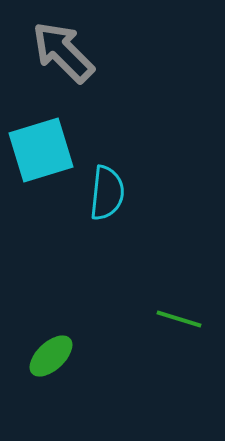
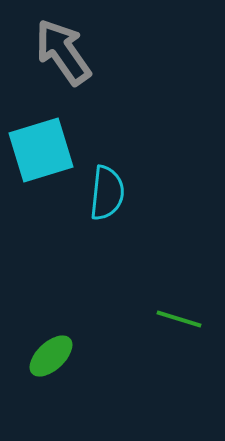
gray arrow: rotated 10 degrees clockwise
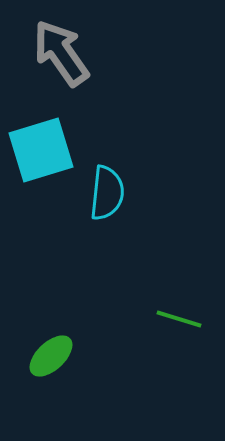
gray arrow: moved 2 px left, 1 px down
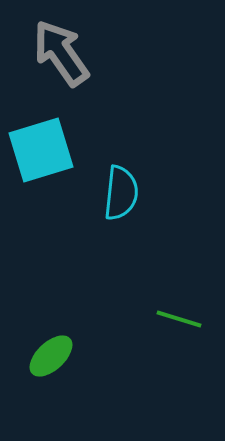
cyan semicircle: moved 14 px right
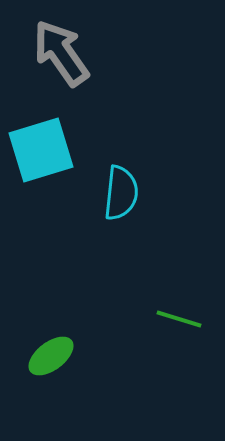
green ellipse: rotated 6 degrees clockwise
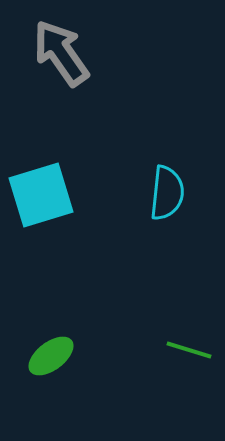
cyan square: moved 45 px down
cyan semicircle: moved 46 px right
green line: moved 10 px right, 31 px down
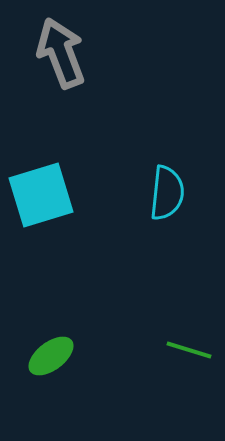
gray arrow: rotated 14 degrees clockwise
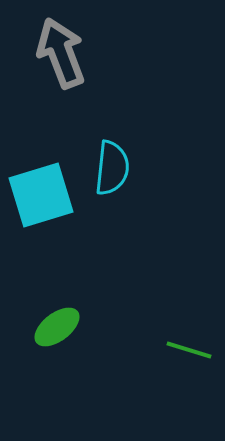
cyan semicircle: moved 55 px left, 25 px up
green ellipse: moved 6 px right, 29 px up
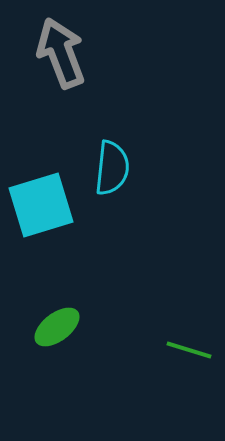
cyan square: moved 10 px down
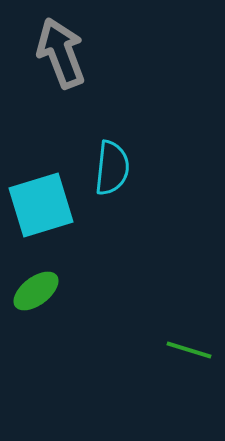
green ellipse: moved 21 px left, 36 px up
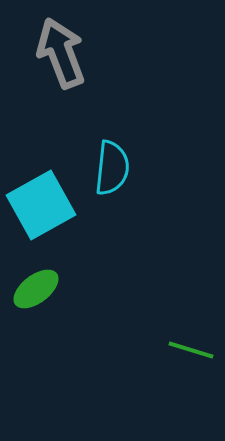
cyan square: rotated 12 degrees counterclockwise
green ellipse: moved 2 px up
green line: moved 2 px right
